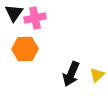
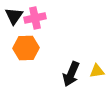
black triangle: moved 3 px down
orange hexagon: moved 1 px right, 1 px up
yellow triangle: moved 4 px up; rotated 35 degrees clockwise
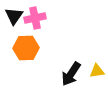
black arrow: rotated 10 degrees clockwise
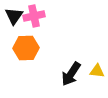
pink cross: moved 1 px left, 2 px up
yellow triangle: rotated 14 degrees clockwise
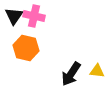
pink cross: rotated 25 degrees clockwise
orange hexagon: rotated 15 degrees clockwise
